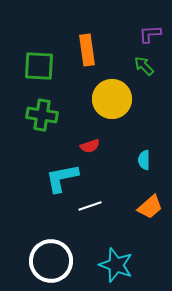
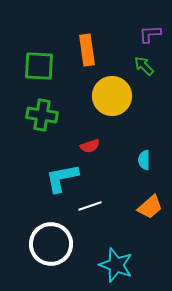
yellow circle: moved 3 px up
white circle: moved 17 px up
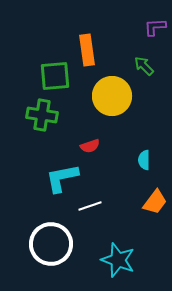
purple L-shape: moved 5 px right, 7 px up
green square: moved 16 px right, 10 px down; rotated 8 degrees counterclockwise
orange trapezoid: moved 5 px right, 5 px up; rotated 12 degrees counterclockwise
cyan star: moved 2 px right, 5 px up
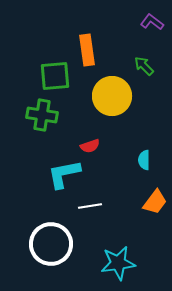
purple L-shape: moved 3 px left, 5 px up; rotated 40 degrees clockwise
cyan L-shape: moved 2 px right, 4 px up
white line: rotated 10 degrees clockwise
cyan star: moved 3 px down; rotated 28 degrees counterclockwise
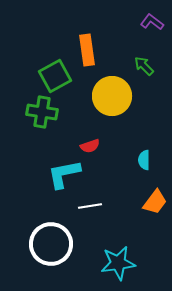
green square: rotated 24 degrees counterclockwise
green cross: moved 3 px up
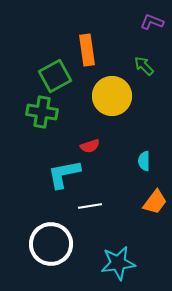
purple L-shape: rotated 15 degrees counterclockwise
cyan semicircle: moved 1 px down
